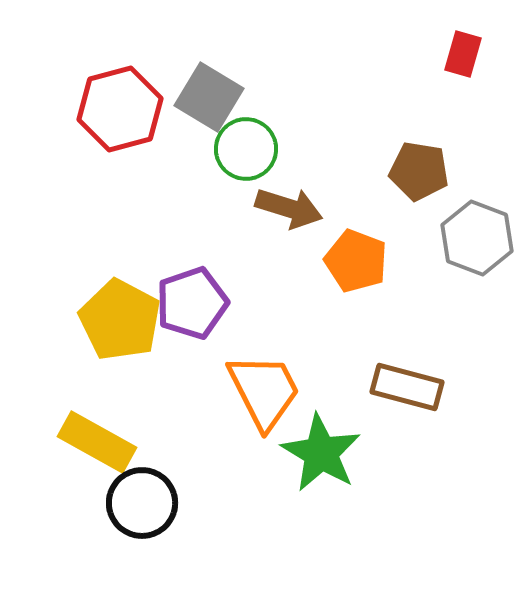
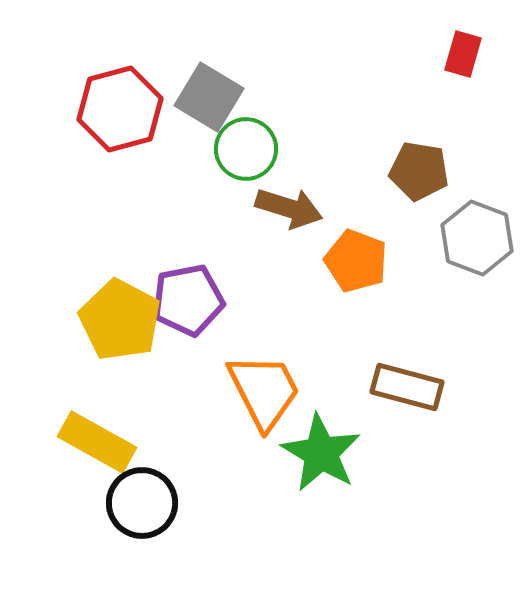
purple pentagon: moved 4 px left, 3 px up; rotated 8 degrees clockwise
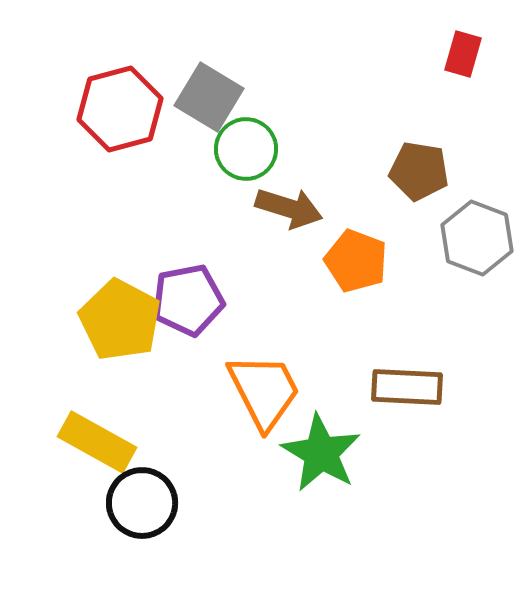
brown rectangle: rotated 12 degrees counterclockwise
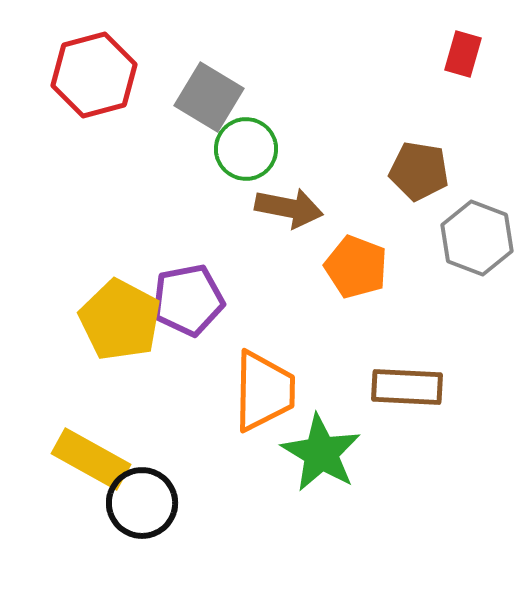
red hexagon: moved 26 px left, 34 px up
brown arrow: rotated 6 degrees counterclockwise
orange pentagon: moved 6 px down
orange trapezoid: rotated 28 degrees clockwise
yellow rectangle: moved 6 px left, 17 px down
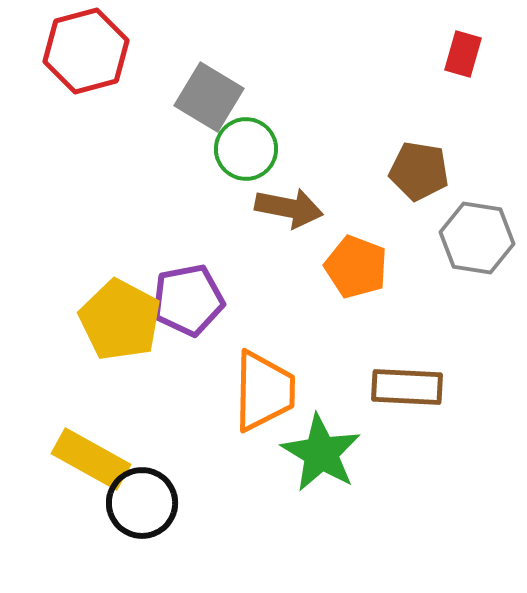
red hexagon: moved 8 px left, 24 px up
gray hexagon: rotated 12 degrees counterclockwise
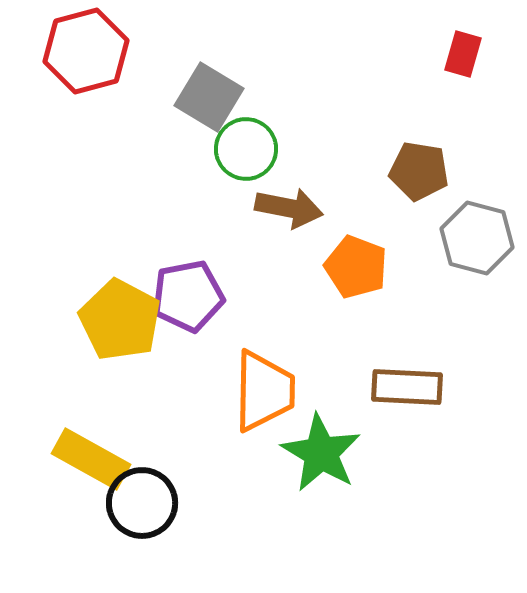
gray hexagon: rotated 6 degrees clockwise
purple pentagon: moved 4 px up
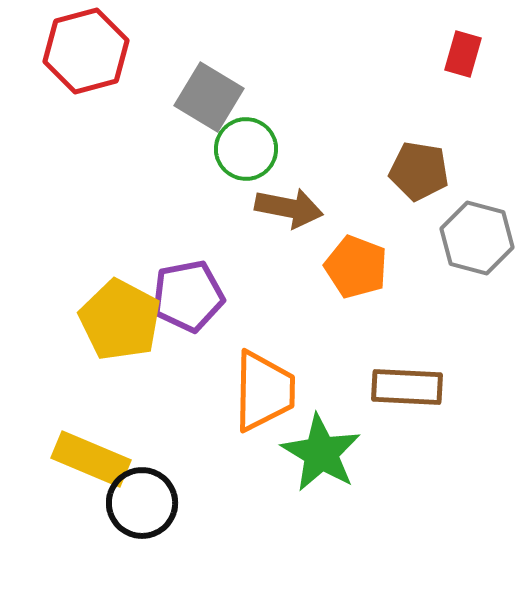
yellow rectangle: rotated 6 degrees counterclockwise
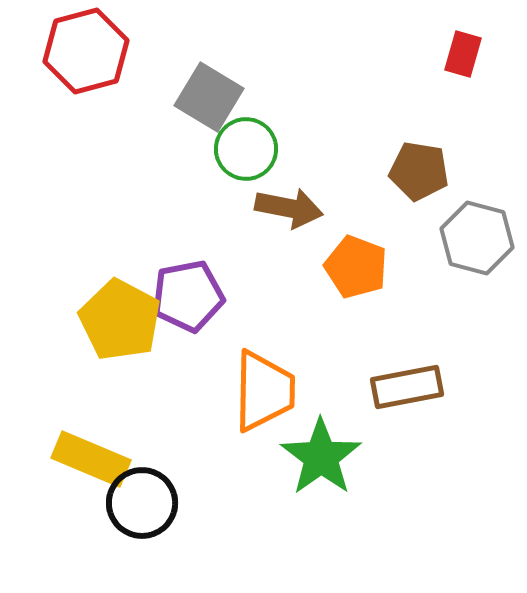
brown rectangle: rotated 14 degrees counterclockwise
green star: moved 4 px down; rotated 6 degrees clockwise
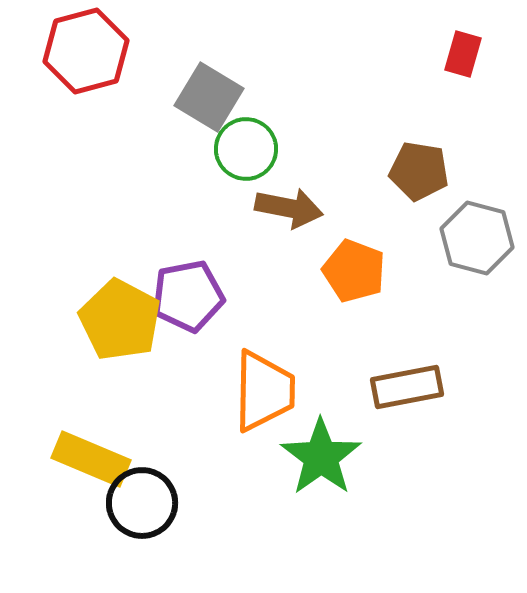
orange pentagon: moved 2 px left, 4 px down
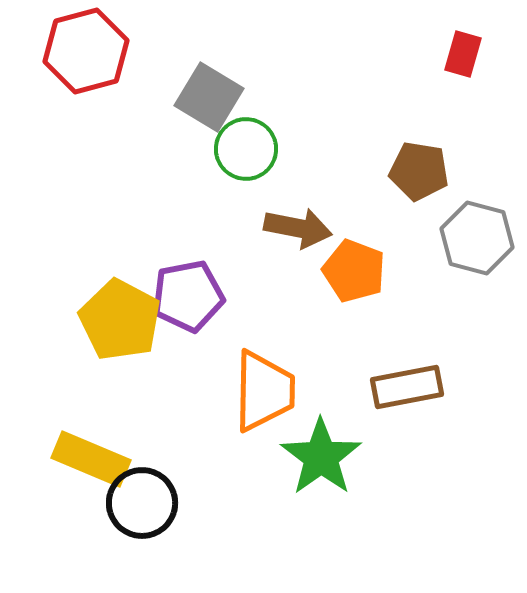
brown arrow: moved 9 px right, 20 px down
